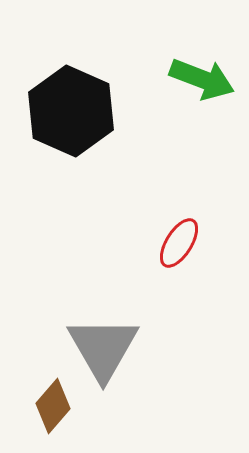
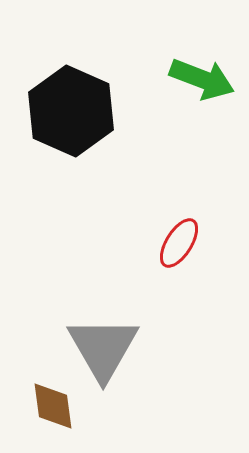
brown diamond: rotated 48 degrees counterclockwise
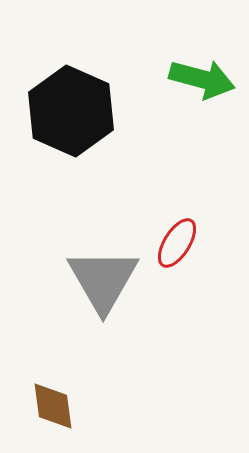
green arrow: rotated 6 degrees counterclockwise
red ellipse: moved 2 px left
gray triangle: moved 68 px up
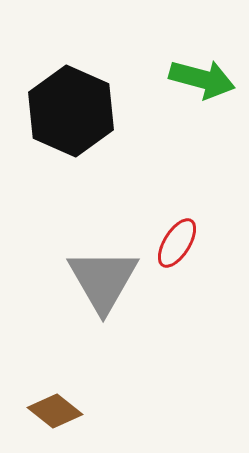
brown diamond: moved 2 px right, 5 px down; rotated 44 degrees counterclockwise
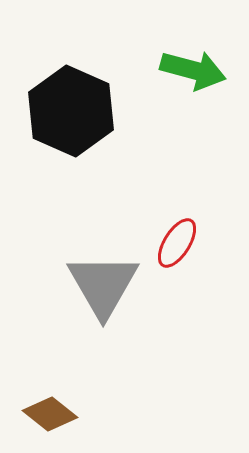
green arrow: moved 9 px left, 9 px up
gray triangle: moved 5 px down
brown diamond: moved 5 px left, 3 px down
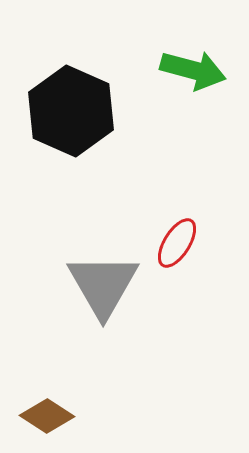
brown diamond: moved 3 px left, 2 px down; rotated 6 degrees counterclockwise
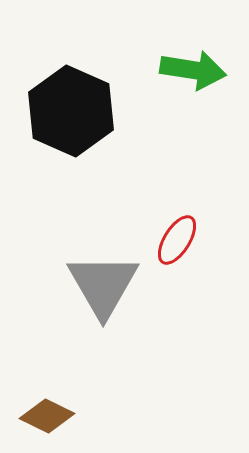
green arrow: rotated 6 degrees counterclockwise
red ellipse: moved 3 px up
brown diamond: rotated 6 degrees counterclockwise
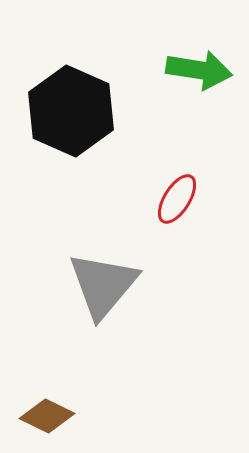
green arrow: moved 6 px right
red ellipse: moved 41 px up
gray triangle: rotated 10 degrees clockwise
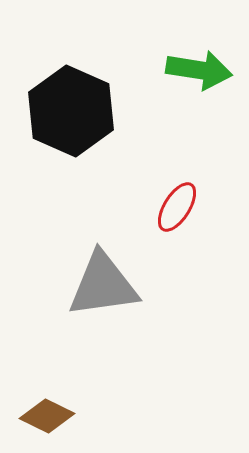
red ellipse: moved 8 px down
gray triangle: rotated 42 degrees clockwise
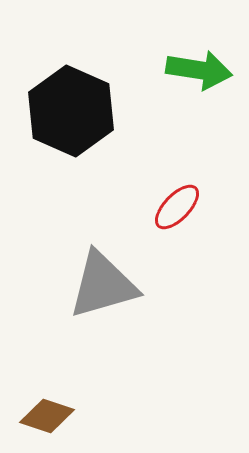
red ellipse: rotated 12 degrees clockwise
gray triangle: rotated 8 degrees counterclockwise
brown diamond: rotated 8 degrees counterclockwise
